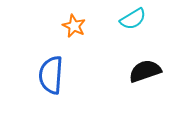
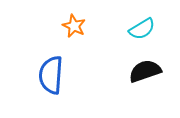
cyan semicircle: moved 9 px right, 10 px down
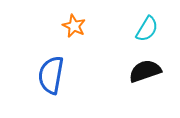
cyan semicircle: moved 5 px right; rotated 28 degrees counterclockwise
blue semicircle: rotated 6 degrees clockwise
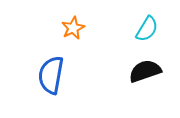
orange star: moved 1 px left, 2 px down; rotated 20 degrees clockwise
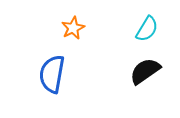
black semicircle: rotated 16 degrees counterclockwise
blue semicircle: moved 1 px right, 1 px up
